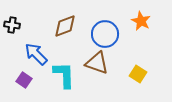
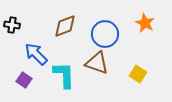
orange star: moved 4 px right, 2 px down
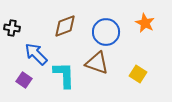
black cross: moved 3 px down
blue circle: moved 1 px right, 2 px up
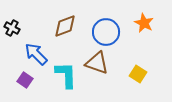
orange star: moved 1 px left
black cross: rotated 21 degrees clockwise
cyan L-shape: moved 2 px right
purple square: moved 1 px right
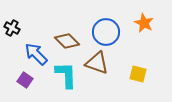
brown diamond: moved 2 px right, 15 px down; rotated 65 degrees clockwise
yellow square: rotated 18 degrees counterclockwise
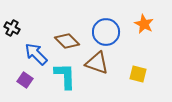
orange star: moved 1 px down
cyan L-shape: moved 1 px left, 1 px down
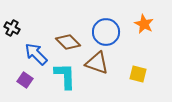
brown diamond: moved 1 px right, 1 px down
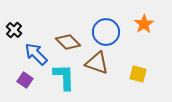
orange star: rotated 12 degrees clockwise
black cross: moved 2 px right, 2 px down; rotated 14 degrees clockwise
cyan L-shape: moved 1 px left, 1 px down
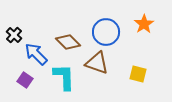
black cross: moved 5 px down
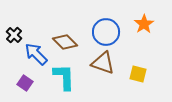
brown diamond: moved 3 px left
brown triangle: moved 6 px right
purple square: moved 3 px down
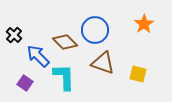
blue circle: moved 11 px left, 2 px up
blue arrow: moved 2 px right, 2 px down
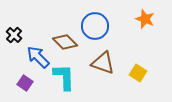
orange star: moved 1 px right, 5 px up; rotated 18 degrees counterclockwise
blue circle: moved 4 px up
blue arrow: moved 1 px down
yellow square: moved 1 px up; rotated 18 degrees clockwise
